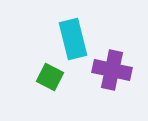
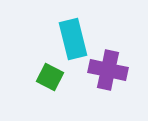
purple cross: moved 4 px left
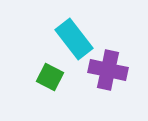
cyan rectangle: moved 1 px right; rotated 24 degrees counterclockwise
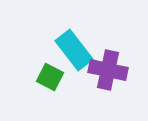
cyan rectangle: moved 11 px down
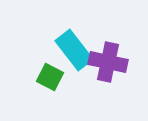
purple cross: moved 8 px up
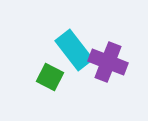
purple cross: rotated 9 degrees clockwise
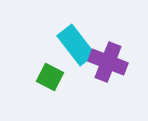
cyan rectangle: moved 2 px right, 5 px up
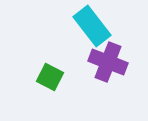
cyan rectangle: moved 16 px right, 19 px up
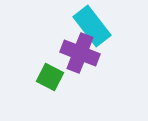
purple cross: moved 28 px left, 9 px up
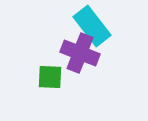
green square: rotated 24 degrees counterclockwise
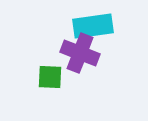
cyan rectangle: moved 1 px right; rotated 60 degrees counterclockwise
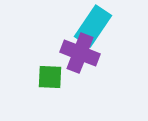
cyan rectangle: rotated 48 degrees counterclockwise
